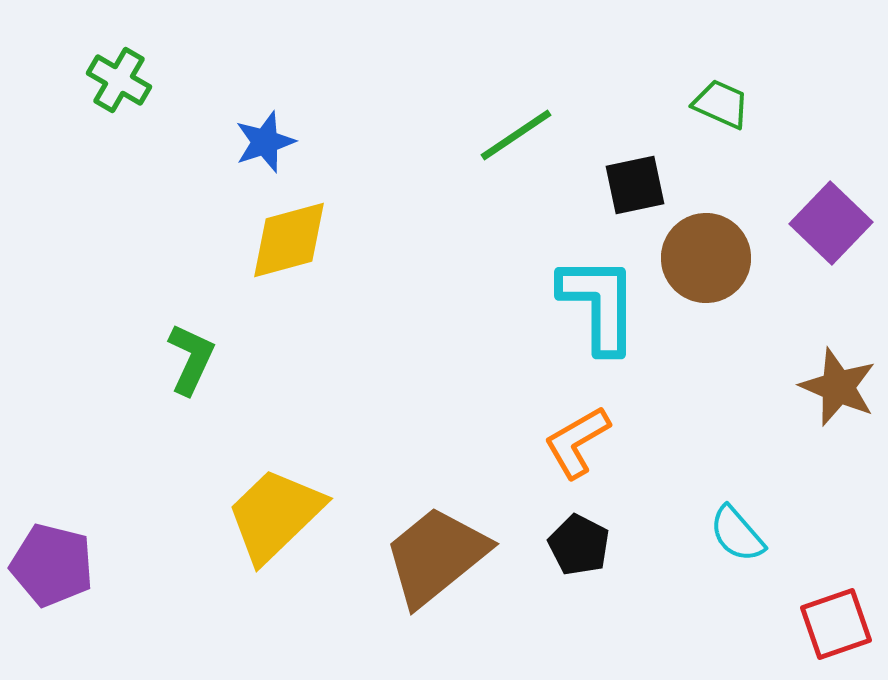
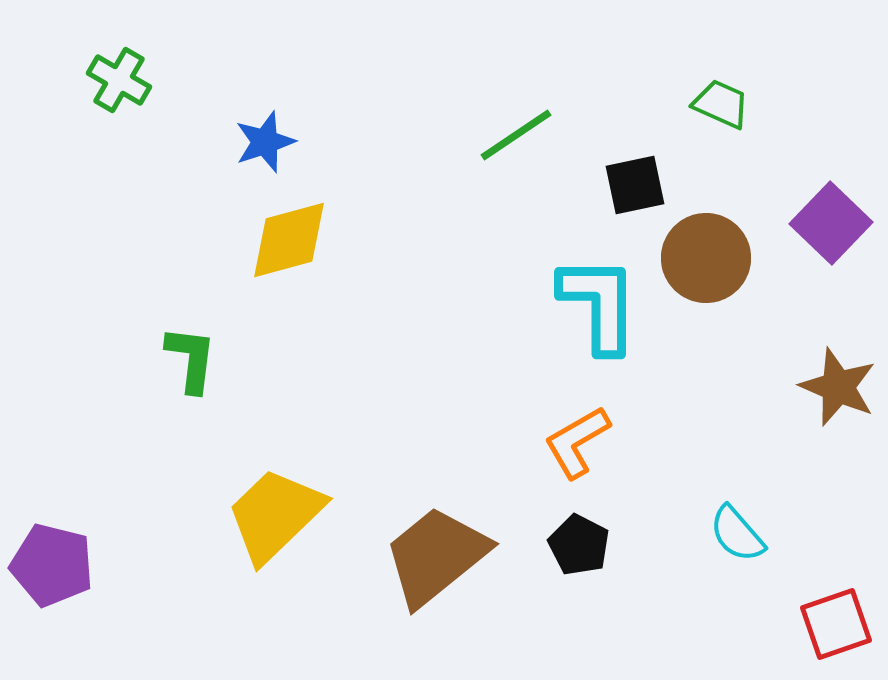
green L-shape: rotated 18 degrees counterclockwise
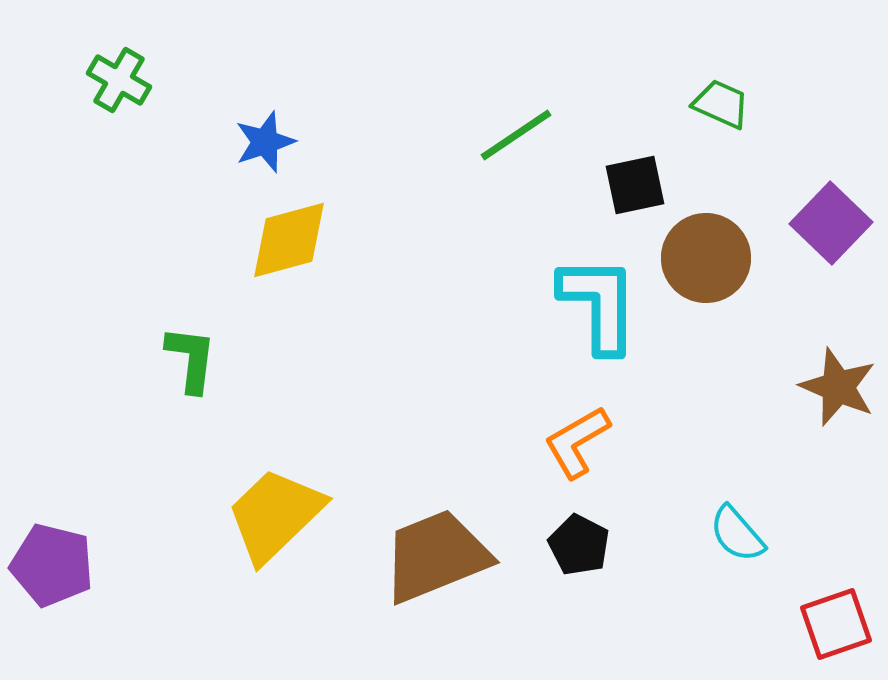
brown trapezoid: rotated 17 degrees clockwise
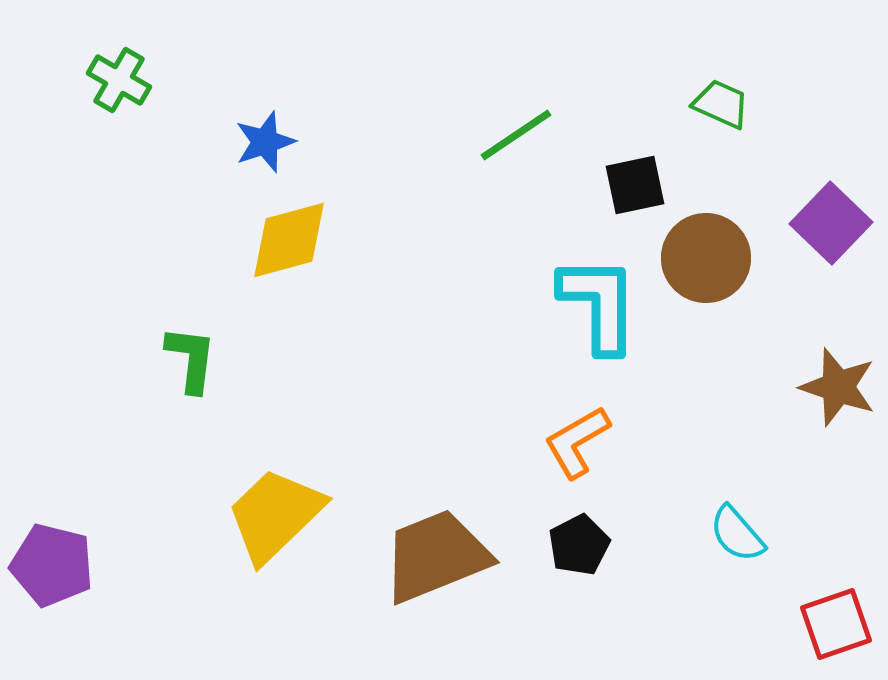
brown star: rotated 4 degrees counterclockwise
black pentagon: rotated 18 degrees clockwise
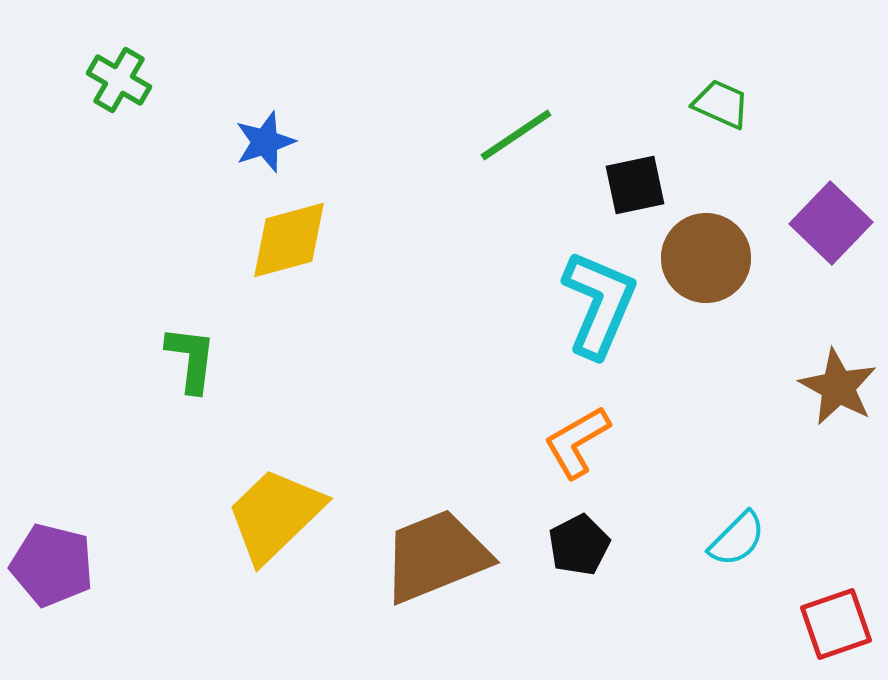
cyan L-shape: rotated 23 degrees clockwise
brown star: rotated 10 degrees clockwise
cyan semicircle: moved 5 px down; rotated 94 degrees counterclockwise
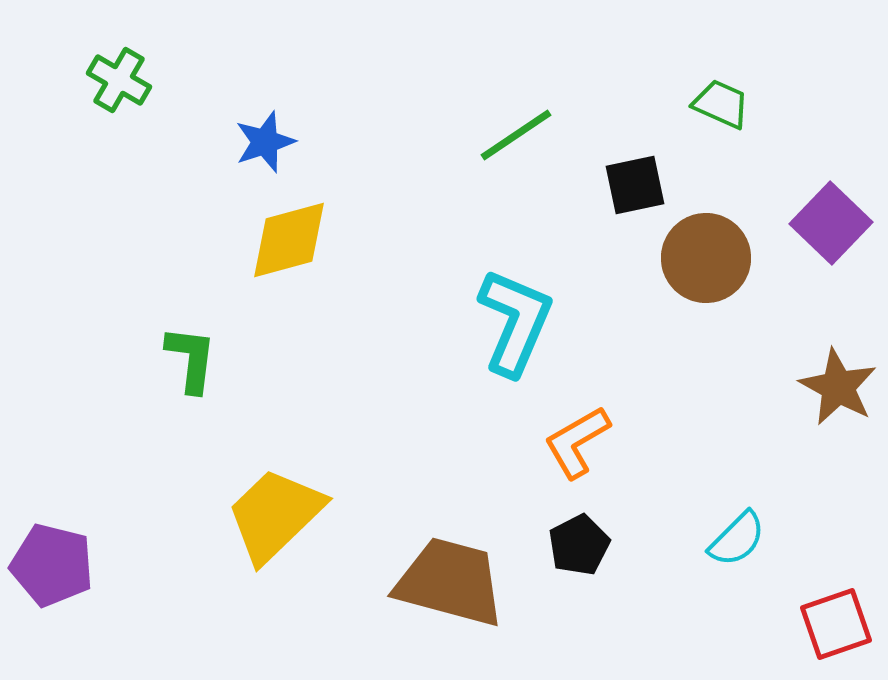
cyan L-shape: moved 84 px left, 18 px down
brown trapezoid: moved 14 px right, 26 px down; rotated 37 degrees clockwise
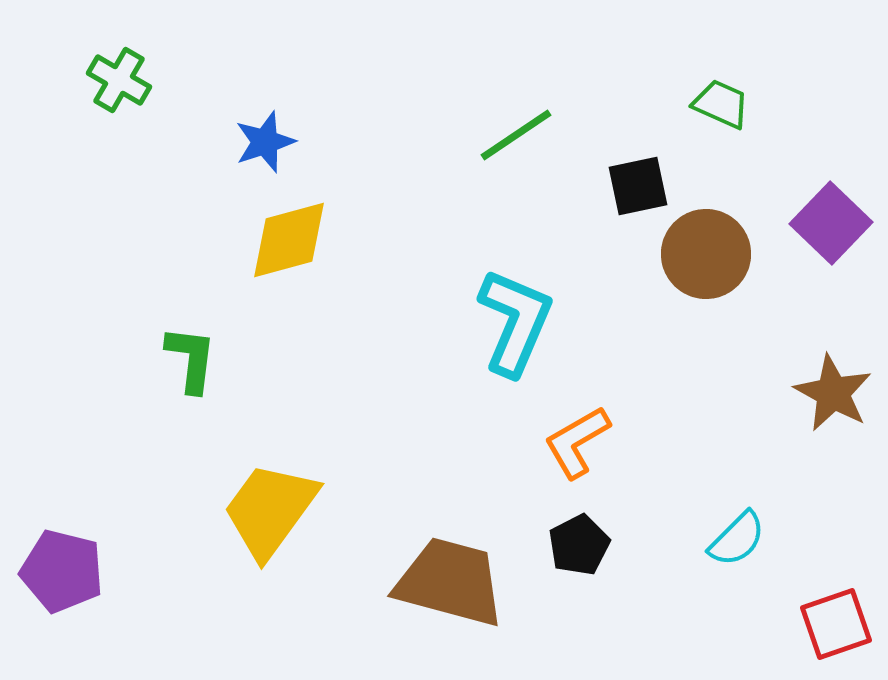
black square: moved 3 px right, 1 px down
brown circle: moved 4 px up
brown star: moved 5 px left, 6 px down
yellow trapezoid: moved 5 px left, 5 px up; rotated 10 degrees counterclockwise
purple pentagon: moved 10 px right, 6 px down
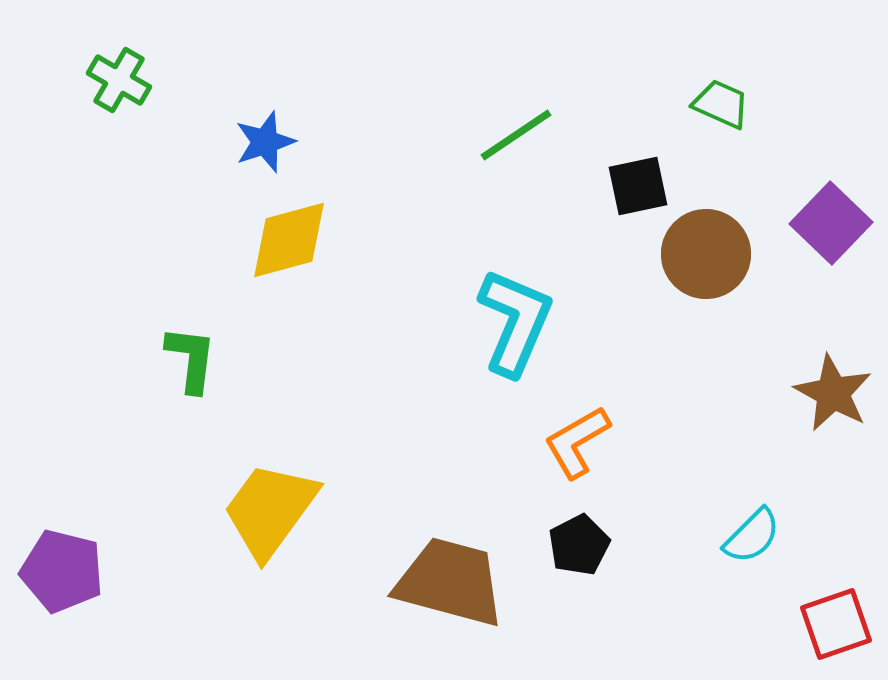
cyan semicircle: moved 15 px right, 3 px up
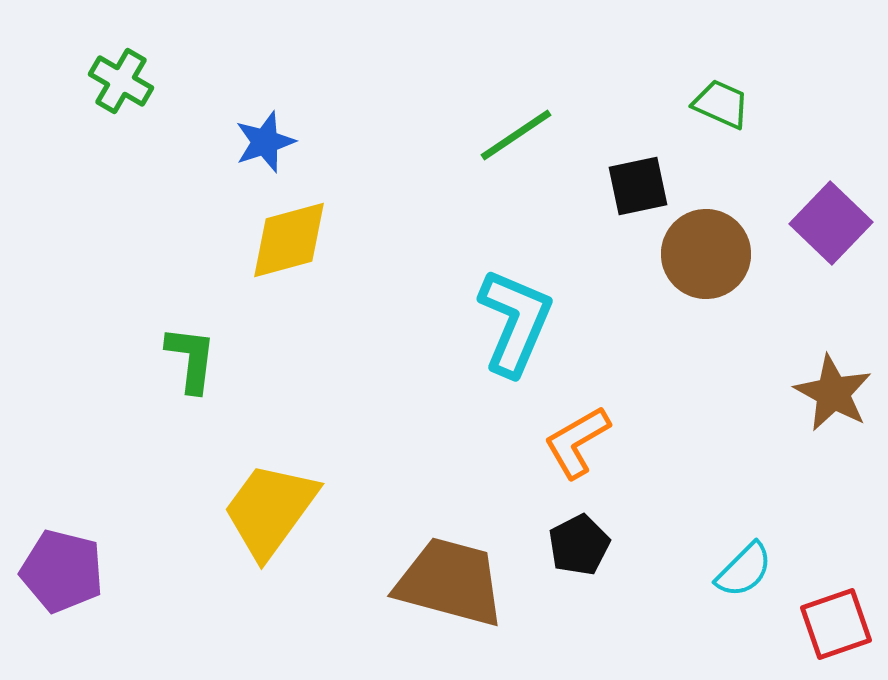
green cross: moved 2 px right, 1 px down
cyan semicircle: moved 8 px left, 34 px down
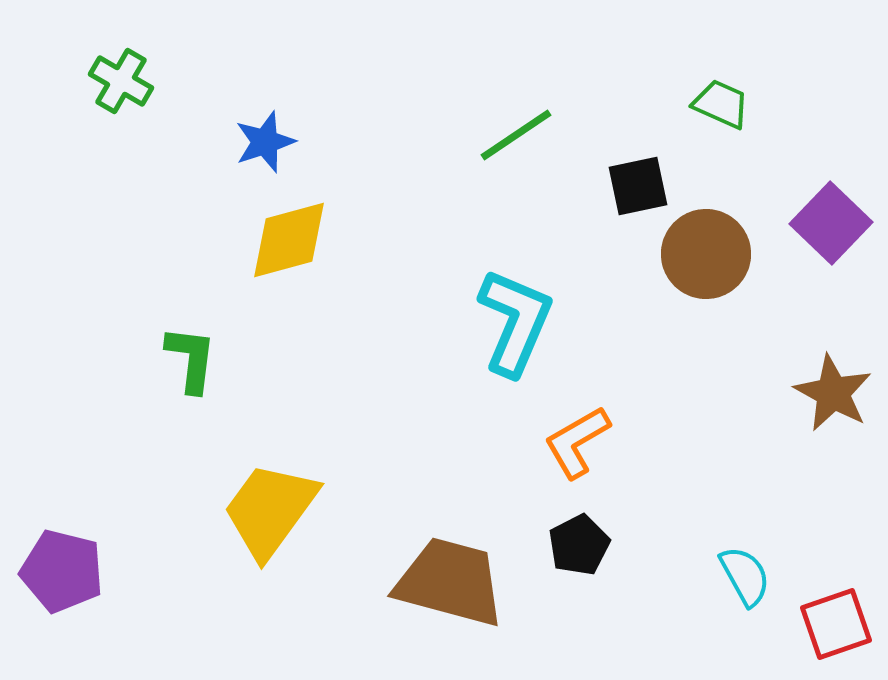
cyan semicircle: moved 1 px right, 6 px down; rotated 74 degrees counterclockwise
